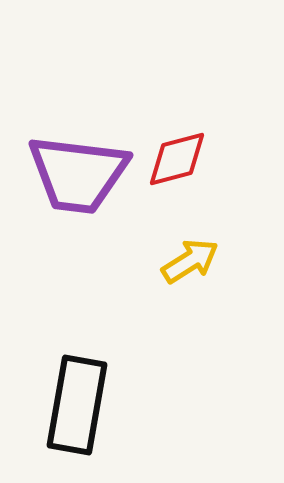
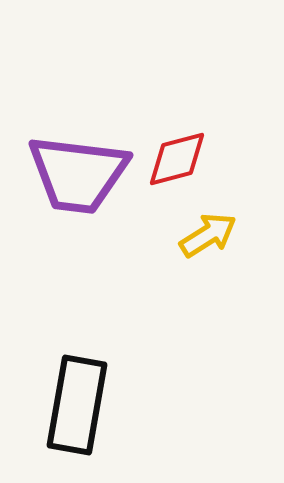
yellow arrow: moved 18 px right, 26 px up
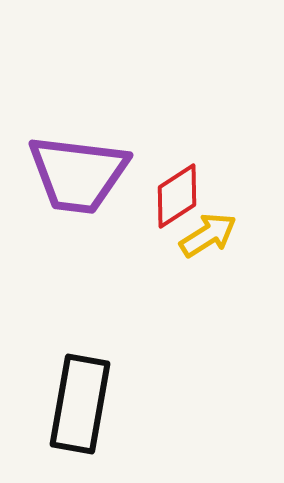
red diamond: moved 37 px down; rotated 18 degrees counterclockwise
black rectangle: moved 3 px right, 1 px up
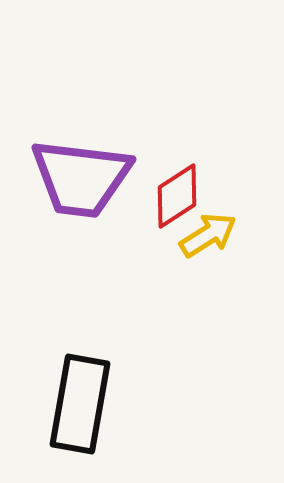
purple trapezoid: moved 3 px right, 4 px down
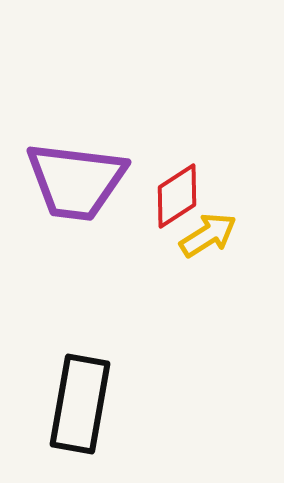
purple trapezoid: moved 5 px left, 3 px down
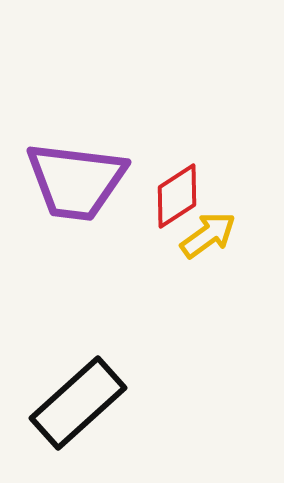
yellow arrow: rotated 4 degrees counterclockwise
black rectangle: moved 2 px left, 1 px up; rotated 38 degrees clockwise
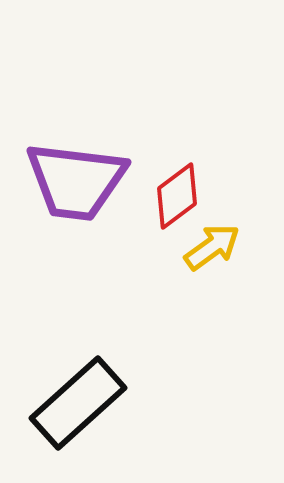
red diamond: rotated 4 degrees counterclockwise
yellow arrow: moved 4 px right, 12 px down
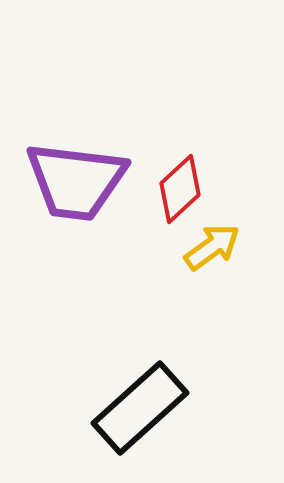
red diamond: moved 3 px right, 7 px up; rotated 6 degrees counterclockwise
black rectangle: moved 62 px right, 5 px down
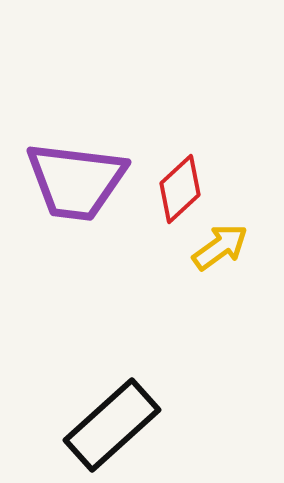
yellow arrow: moved 8 px right
black rectangle: moved 28 px left, 17 px down
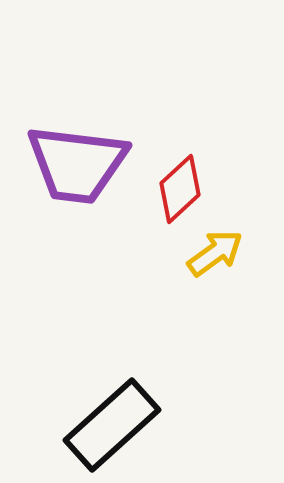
purple trapezoid: moved 1 px right, 17 px up
yellow arrow: moved 5 px left, 6 px down
